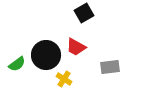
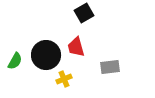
red trapezoid: rotated 45 degrees clockwise
green semicircle: moved 2 px left, 3 px up; rotated 24 degrees counterclockwise
yellow cross: rotated 35 degrees clockwise
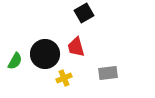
black circle: moved 1 px left, 1 px up
gray rectangle: moved 2 px left, 6 px down
yellow cross: moved 1 px up
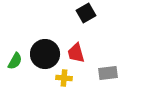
black square: moved 2 px right
red trapezoid: moved 6 px down
yellow cross: rotated 28 degrees clockwise
